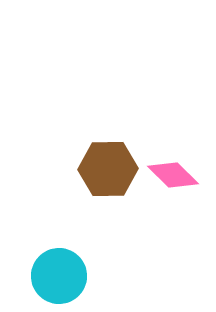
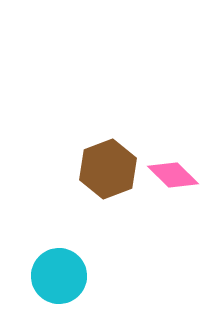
brown hexagon: rotated 20 degrees counterclockwise
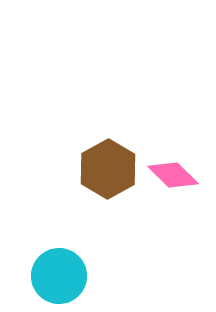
brown hexagon: rotated 8 degrees counterclockwise
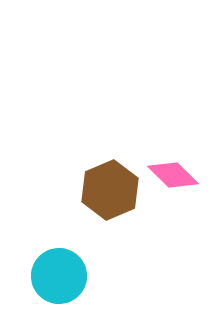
brown hexagon: moved 2 px right, 21 px down; rotated 6 degrees clockwise
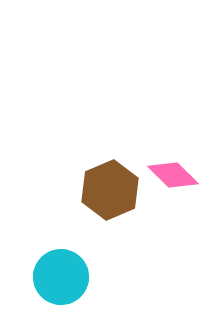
cyan circle: moved 2 px right, 1 px down
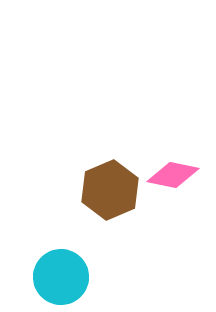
pink diamond: rotated 33 degrees counterclockwise
